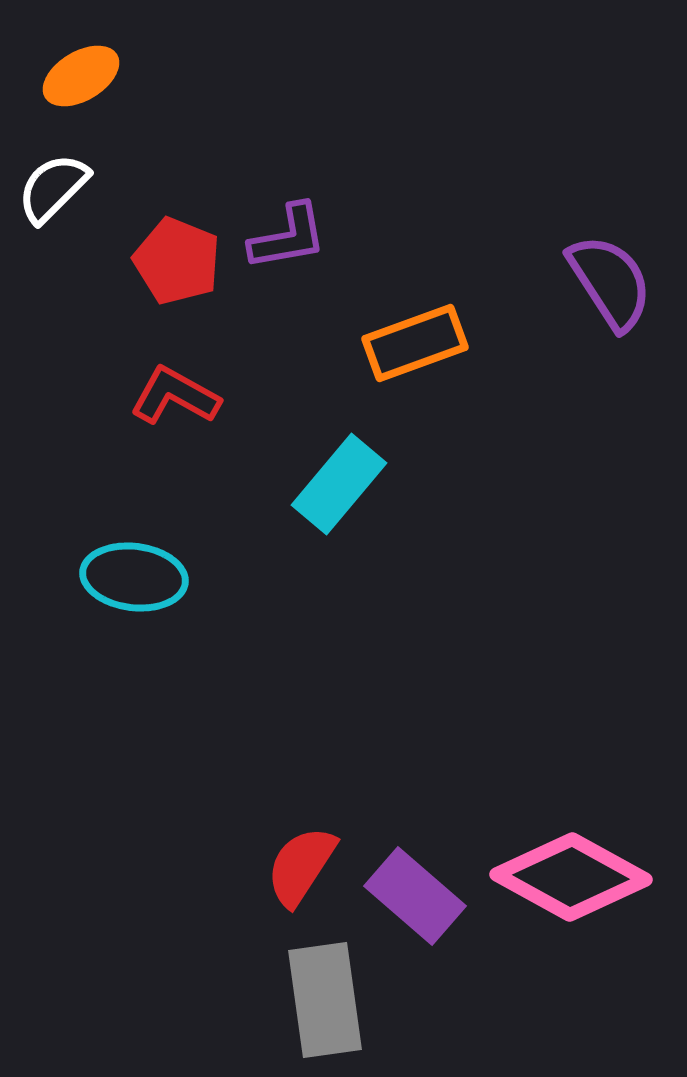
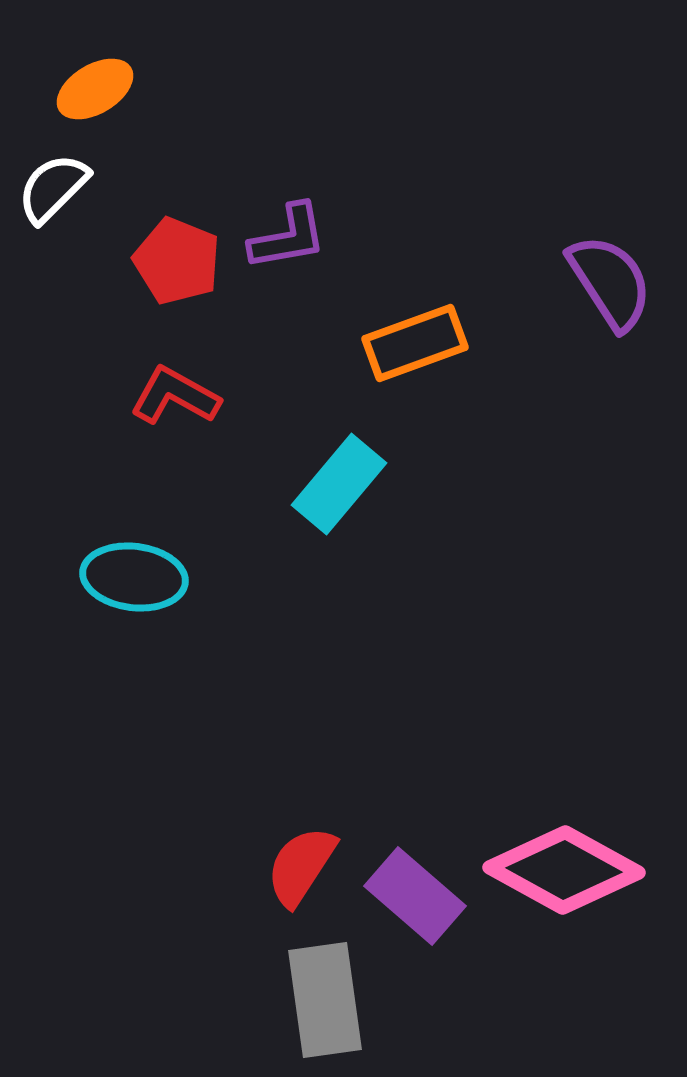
orange ellipse: moved 14 px right, 13 px down
pink diamond: moved 7 px left, 7 px up
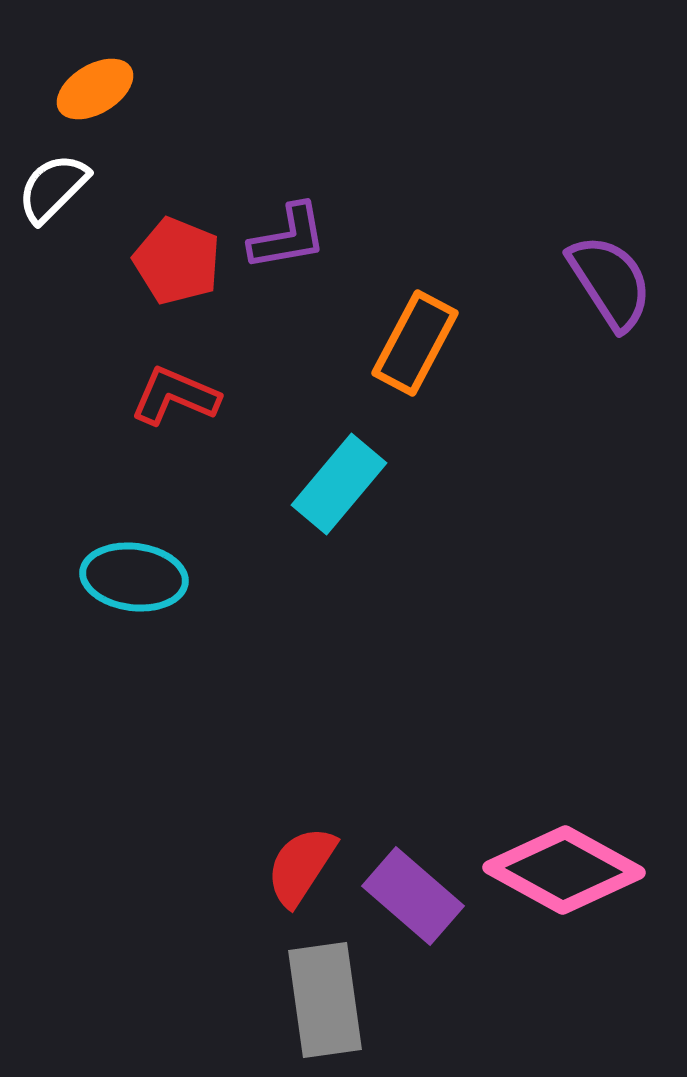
orange rectangle: rotated 42 degrees counterclockwise
red L-shape: rotated 6 degrees counterclockwise
purple rectangle: moved 2 px left
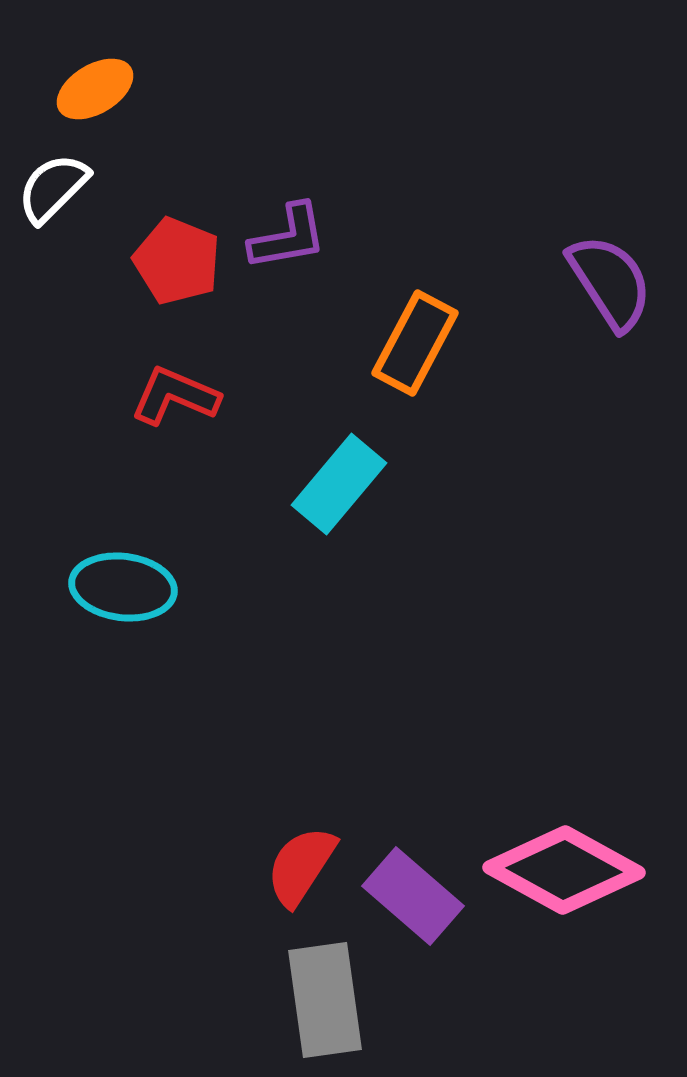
cyan ellipse: moved 11 px left, 10 px down
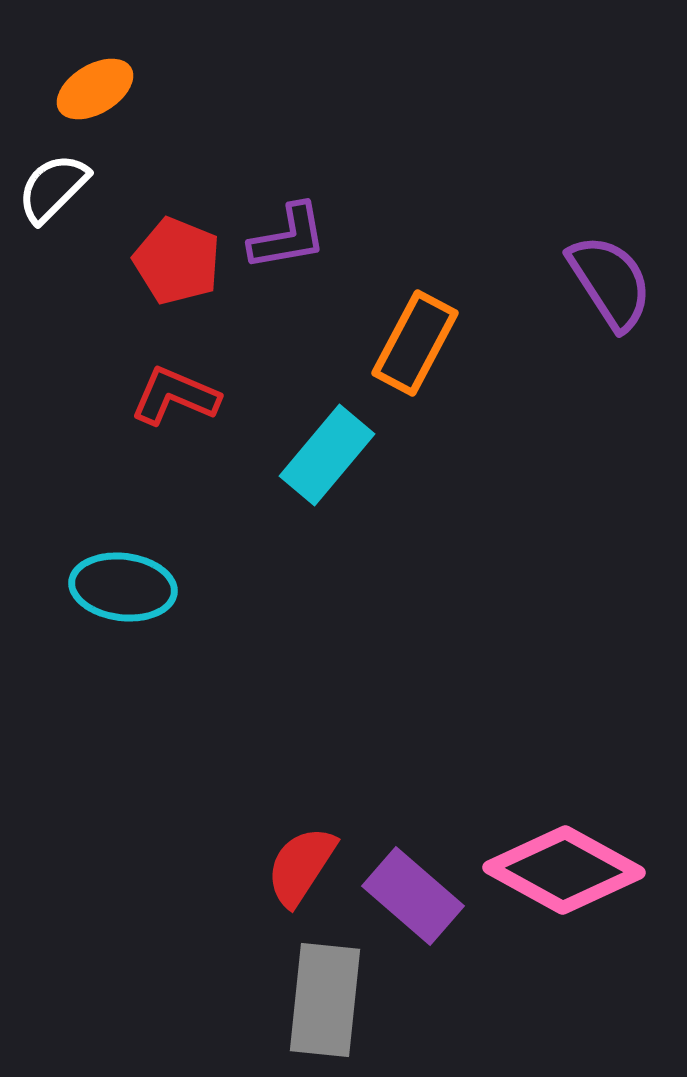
cyan rectangle: moved 12 px left, 29 px up
gray rectangle: rotated 14 degrees clockwise
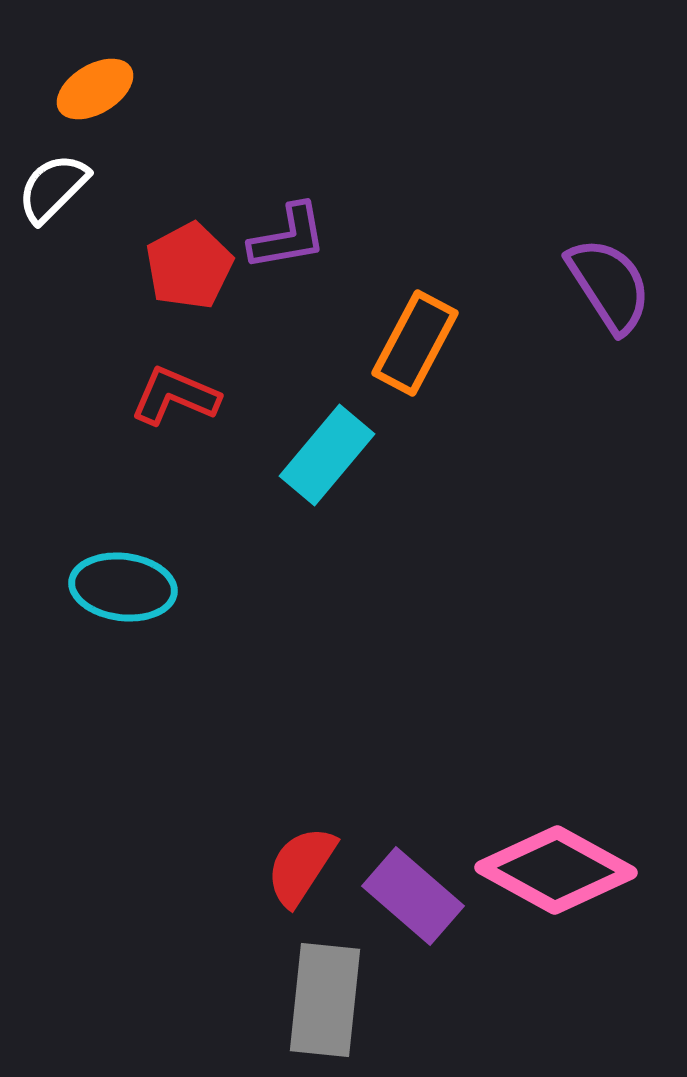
red pentagon: moved 12 px right, 5 px down; rotated 22 degrees clockwise
purple semicircle: moved 1 px left, 3 px down
pink diamond: moved 8 px left
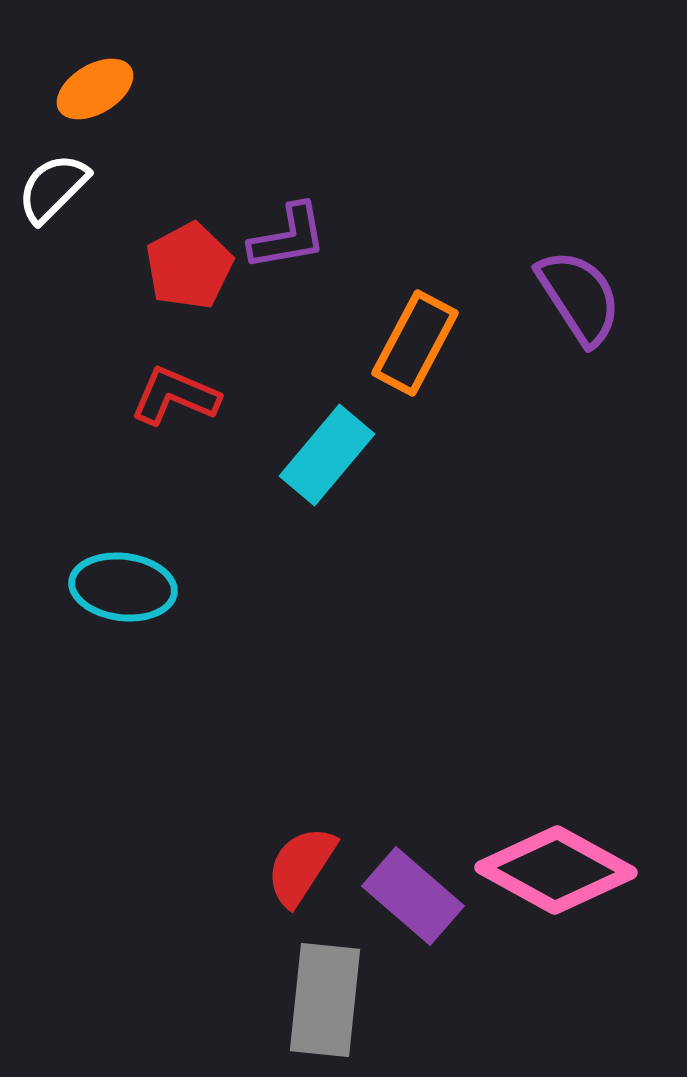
purple semicircle: moved 30 px left, 12 px down
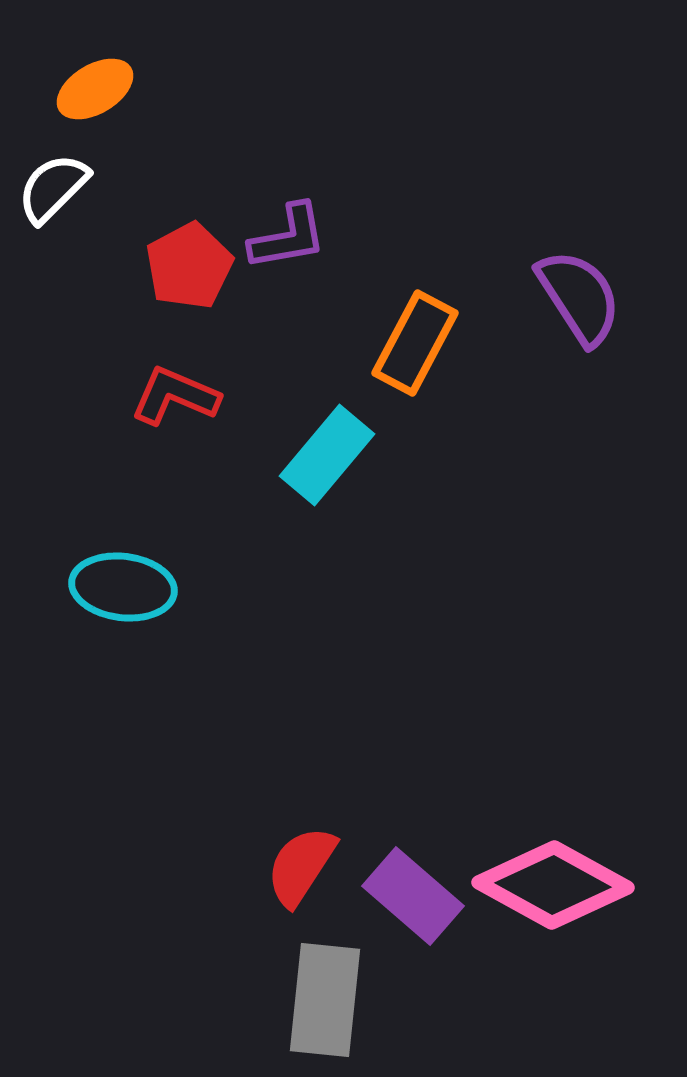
pink diamond: moved 3 px left, 15 px down
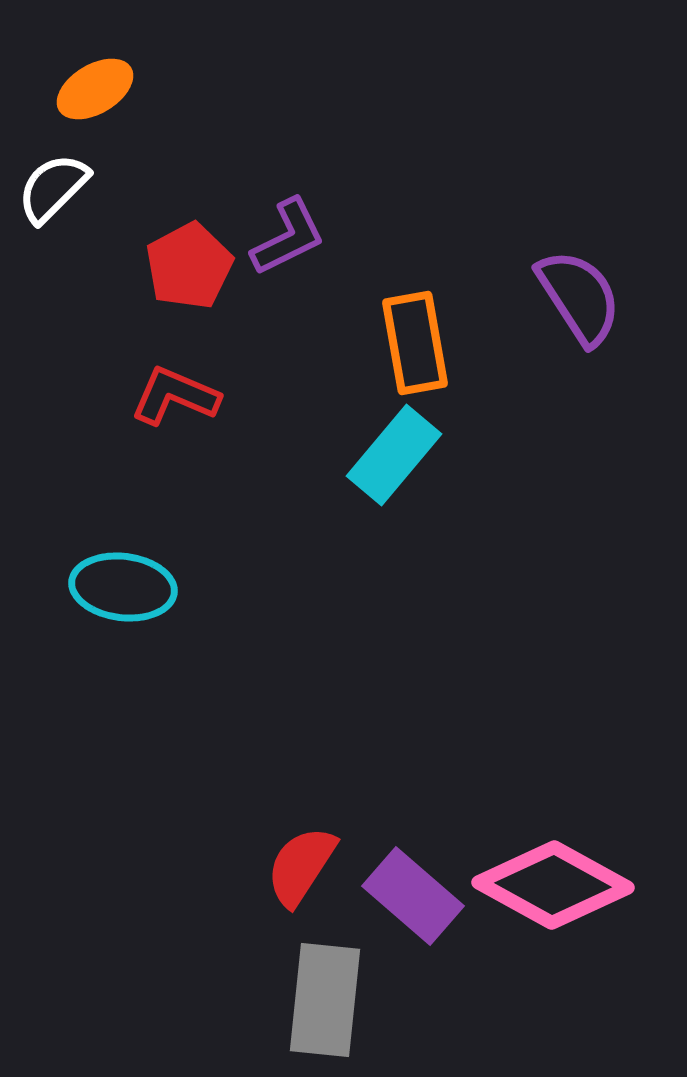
purple L-shape: rotated 16 degrees counterclockwise
orange rectangle: rotated 38 degrees counterclockwise
cyan rectangle: moved 67 px right
